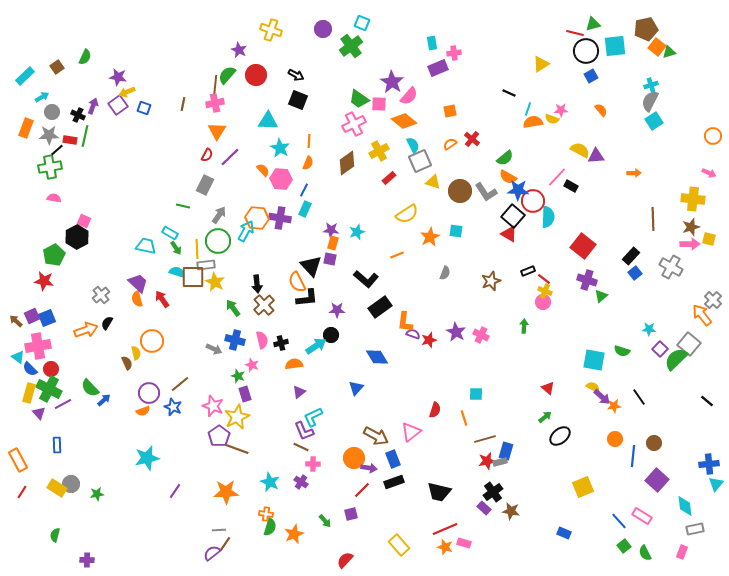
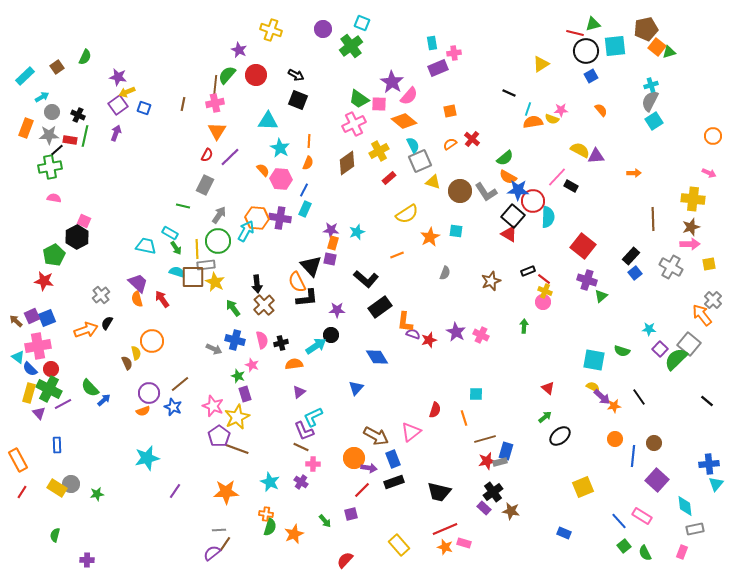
purple arrow at (93, 106): moved 23 px right, 27 px down
yellow square at (709, 239): moved 25 px down; rotated 24 degrees counterclockwise
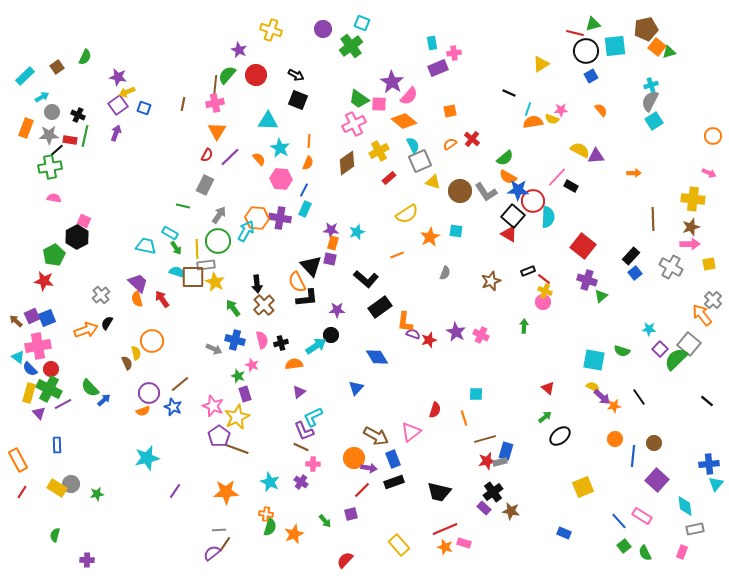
orange semicircle at (263, 170): moved 4 px left, 11 px up
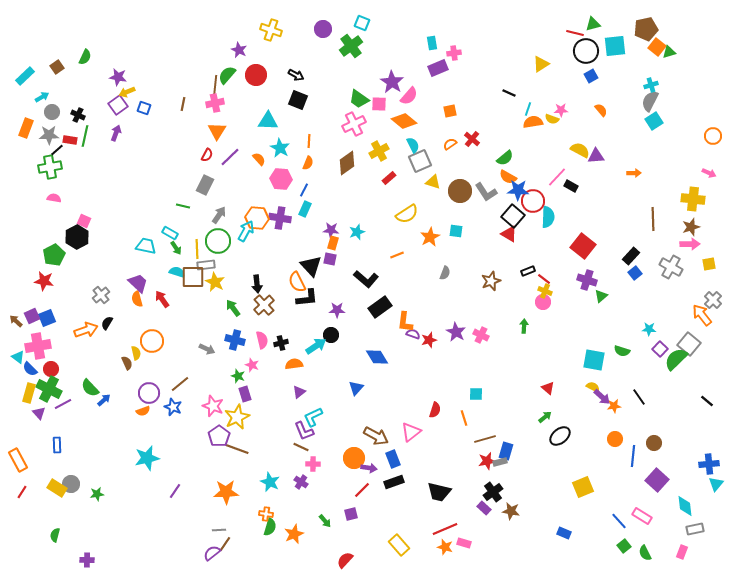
gray arrow at (214, 349): moved 7 px left
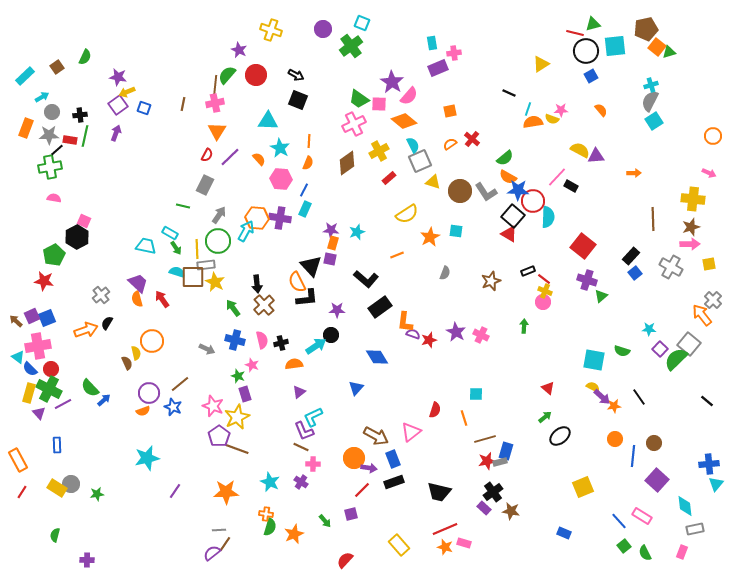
black cross at (78, 115): moved 2 px right; rotated 32 degrees counterclockwise
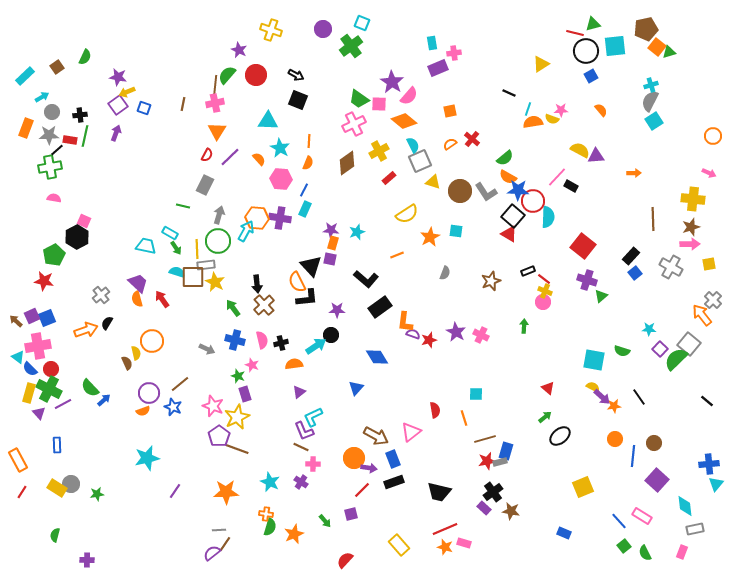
gray arrow at (219, 215): rotated 18 degrees counterclockwise
red semicircle at (435, 410): rotated 28 degrees counterclockwise
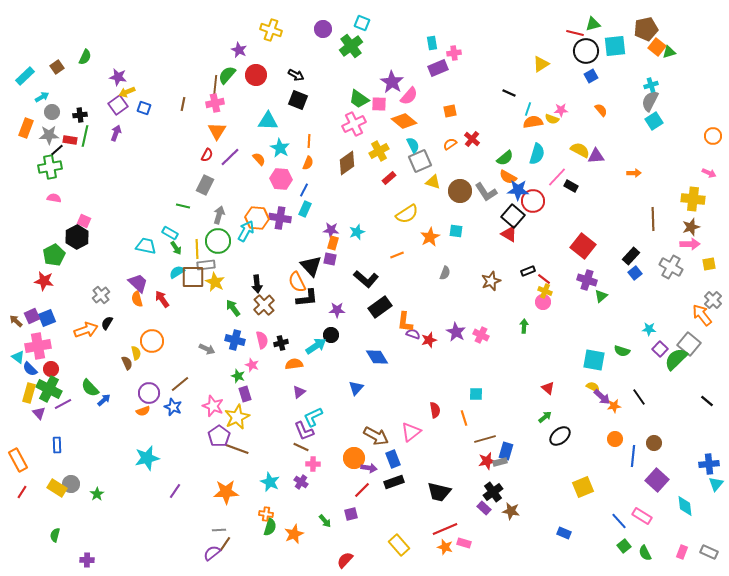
cyan semicircle at (548, 217): moved 11 px left, 63 px up; rotated 15 degrees clockwise
cyan semicircle at (177, 272): rotated 49 degrees counterclockwise
green star at (97, 494): rotated 24 degrees counterclockwise
gray rectangle at (695, 529): moved 14 px right, 23 px down; rotated 36 degrees clockwise
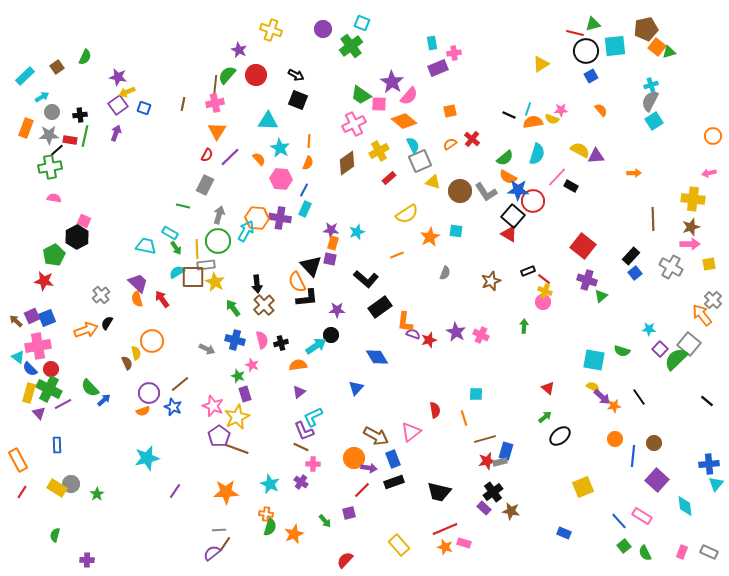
black line at (509, 93): moved 22 px down
green trapezoid at (359, 99): moved 2 px right, 4 px up
pink arrow at (709, 173): rotated 144 degrees clockwise
orange semicircle at (294, 364): moved 4 px right, 1 px down
cyan star at (270, 482): moved 2 px down
purple square at (351, 514): moved 2 px left, 1 px up
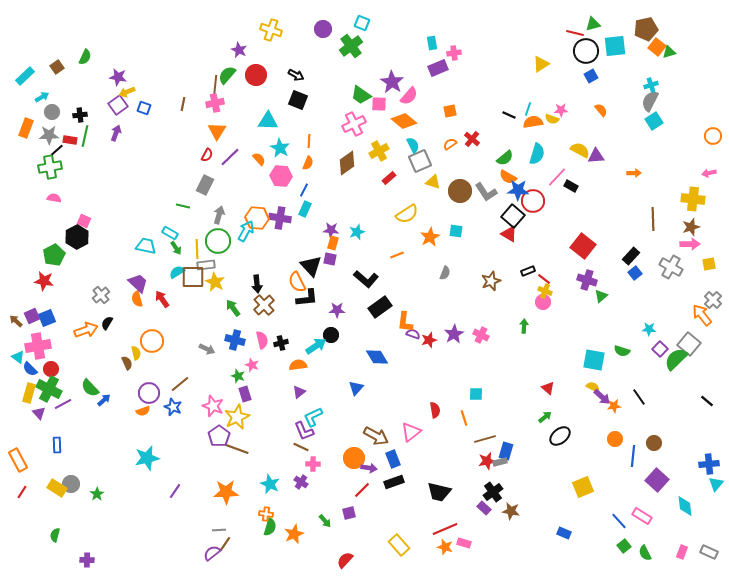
pink hexagon at (281, 179): moved 3 px up
purple star at (456, 332): moved 2 px left, 2 px down; rotated 12 degrees clockwise
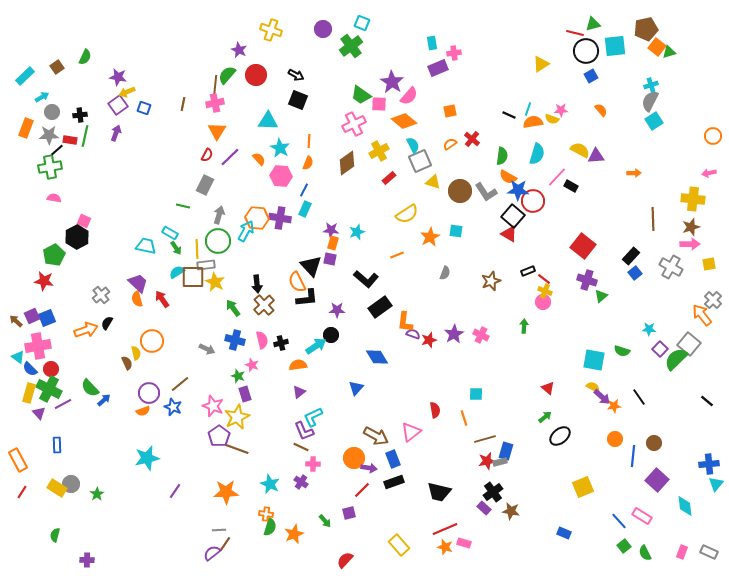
green semicircle at (505, 158): moved 3 px left, 2 px up; rotated 42 degrees counterclockwise
